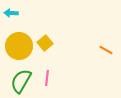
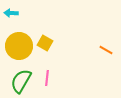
yellow square: rotated 21 degrees counterclockwise
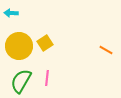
yellow square: rotated 28 degrees clockwise
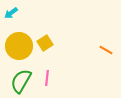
cyan arrow: rotated 40 degrees counterclockwise
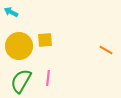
cyan arrow: moved 1 px up; rotated 64 degrees clockwise
yellow square: moved 3 px up; rotated 28 degrees clockwise
pink line: moved 1 px right
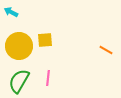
green semicircle: moved 2 px left
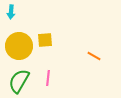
cyan arrow: rotated 112 degrees counterclockwise
orange line: moved 12 px left, 6 px down
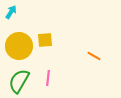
cyan arrow: rotated 152 degrees counterclockwise
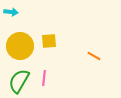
cyan arrow: rotated 64 degrees clockwise
yellow square: moved 4 px right, 1 px down
yellow circle: moved 1 px right
pink line: moved 4 px left
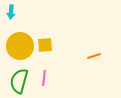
cyan arrow: rotated 88 degrees clockwise
yellow square: moved 4 px left, 4 px down
orange line: rotated 48 degrees counterclockwise
green semicircle: rotated 15 degrees counterclockwise
